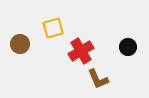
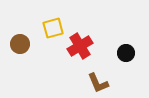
black circle: moved 2 px left, 6 px down
red cross: moved 1 px left, 5 px up
brown L-shape: moved 4 px down
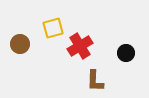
brown L-shape: moved 3 px left, 2 px up; rotated 25 degrees clockwise
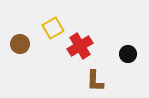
yellow square: rotated 15 degrees counterclockwise
black circle: moved 2 px right, 1 px down
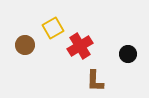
brown circle: moved 5 px right, 1 px down
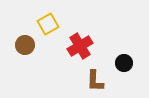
yellow square: moved 5 px left, 4 px up
black circle: moved 4 px left, 9 px down
